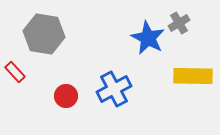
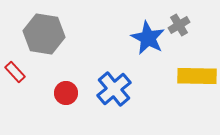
gray cross: moved 2 px down
yellow rectangle: moved 4 px right
blue cross: rotated 12 degrees counterclockwise
red circle: moved 3 px up
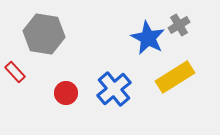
yellow rectangle: moved 22 px left, 1 px down; rotated 33 degrees counterclockwise
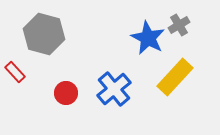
gray hexagon: rotated 6 degrees clockwise
yellow rectangle: rotated 15 degrees counterclockwise
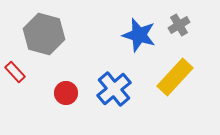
blue star: moved 9 px left, 3 px up; rotated 12 degrees counterclockwise
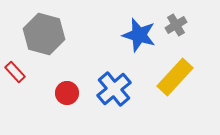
gray cross: moved 3 px left
red circle: moved 1 px right
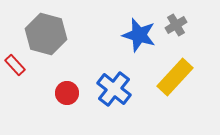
gray hexagon: moved 2 px right
red rectangle: moved 7 px up
blue cross: rotated 12 degrees counterclockwise
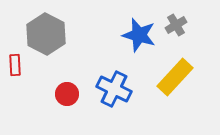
gray hexagon: rotated 12 degrees clockwise
red rectangle: rotated 40 degrees clockwise
blue cross: rotated 12 degrees counterclockwise
red circle: moved 1 px down
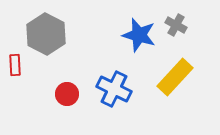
gray cross: rotated 30 degrees counterclockwise
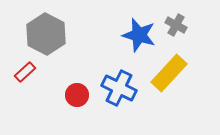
red rectangle: moved 10 px right, 7 px down; rotated 50 degrees clockwise
yellow rectangle: moved 6 px left, 4 px up
blue cross: moved 5 px right, 1 px up
red circle: moved 10 px right, 1 px down
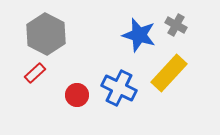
red rectangle: moved 10 px right, 1 px down
